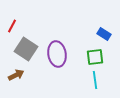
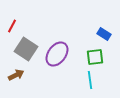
purple ellipse: rotated 45 degrees clockwise
cyan line: moved 5 px left
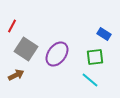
cyan line: rotated 42 degrees counterclockwise
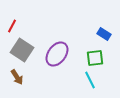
gray square: moved 4 px left, 1 px down
green square: moved 1 px down
brown arrow: moved 1 px right, 2 px down; rotated 84 degrees clockwise
cyan line: rotated 24 degrees clockwise
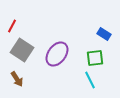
brown arrow: moved 2 px down
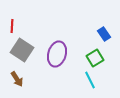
red line: rotated 24 degrees counterclockwise
blue rectangle: rotated 24 degrees clockwise
purple ellipse: rotated 20 degrees counterclockwise
green square: rotated 24 degrees counterclockwise
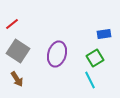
red line: moved 2 px up; rotated 48 degrees clockwise
blue rectangle: rotated 64 degrees counterclockwise
gray square: moved 4 px left, 1 px down
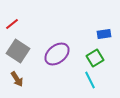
purple ellipse: rotated 35 degrees clockwise
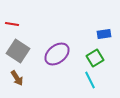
red line: rotated 48 degrees clockwise
brown arrow: moved 1 px up
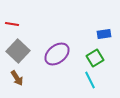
gray square: rotated 10 degrees clockwise
